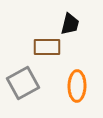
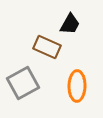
black trapezoid: rotated 15 degrees clockwise
brown rectangle: rotated 24 degrees clockwise
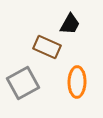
orange ellipse: moved 4 px up
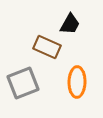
gray square: rotated 8 degrees clockwise
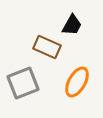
black trapezoid: moved 2 px right, 1 px down
orange ellipse: rotated 28 degrees clockwise
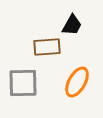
brown rectangle: rotated 28 degrees counterclockwise
gray square: rotated 20 degrees clockwise
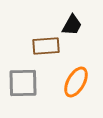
brown rectangle: moved 1 px left, 1 px up
orange ellipse: moved 1 px left
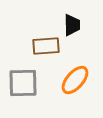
black trapezoid: rotated 30 degrees counterclockwise
orange ellipse: moved 1 px left, 2 px up; rotated 12 degrees clockwise
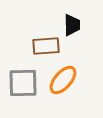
orange ellipse: moved 12 px left
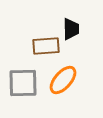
black trapezoid: moved 1 px left, 4 px down
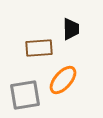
brown rectangle: moved 7 px left, 2 px down
gray square: moved 2 px right, 12 px down; rotated 8 degrees counterclockwise
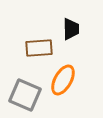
orange ellipse: rotated 12 degrees counterclockwise
gray square: rotated 32 degrees clockwise
